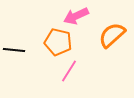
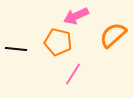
orange semicircle: moved 1 px right
black line: moved 2 px right, 1 px up
pink line: moved 4 px right, 3 px down
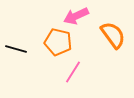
orange semicircle: rotated 96 degrees clockwise
black line: rotated 10 degrees clockwise
pink line: moved 2 px up
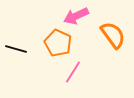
orange pentagon: moved 1 px down; rotated 12 degrees clockwise
